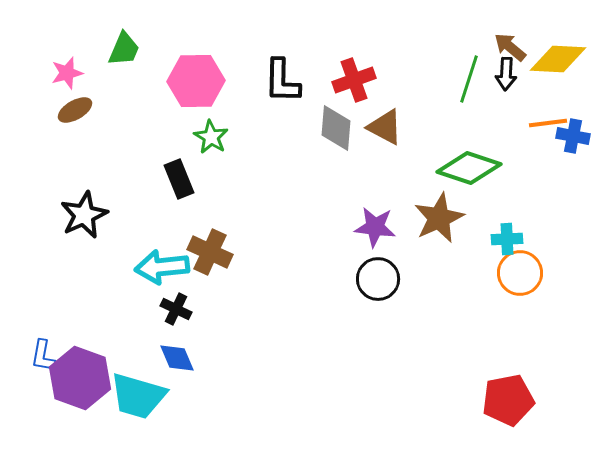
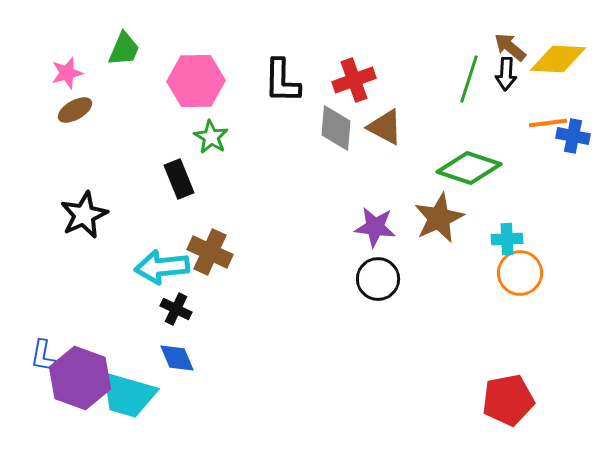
cyan trapezoid: moved 10 px left, 1 px up
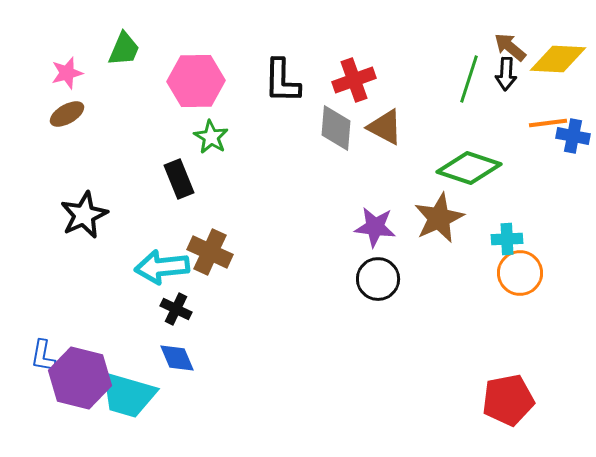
brown ellipse: moved 8 px left, 4 px down
purple hexagon: rotated 6 degrees counterclockwise
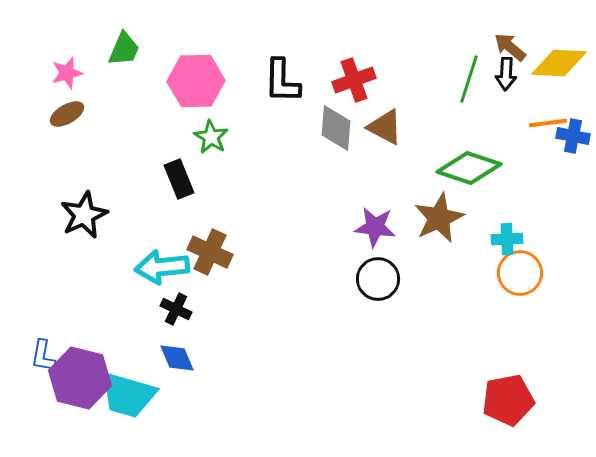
yellow diamond: moved 1 px right, 4 px down
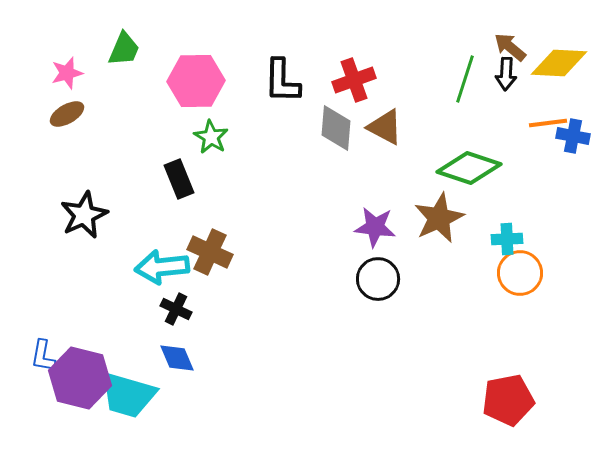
green line: moved 4 px left
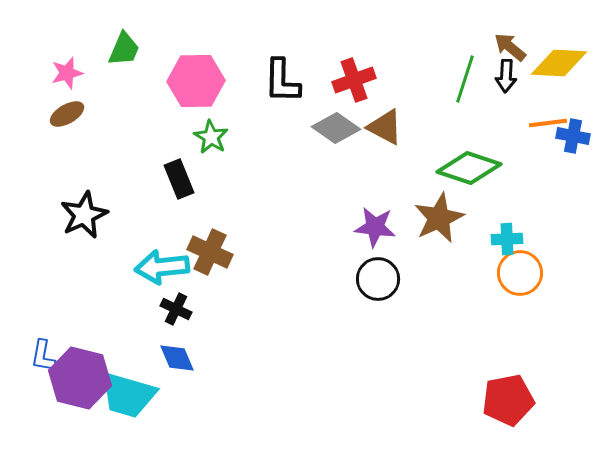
black arrow: moved 2 px down
gray diamond: rotated 60 degrees counterclockwise
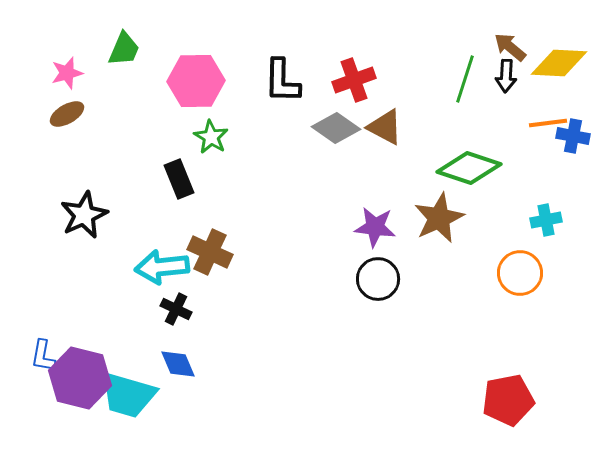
cyan cross: moved 39 px right, 19 px up; rotated 8 degrees counterclockwise
blue diamond: moved 1 px right, 6 px down
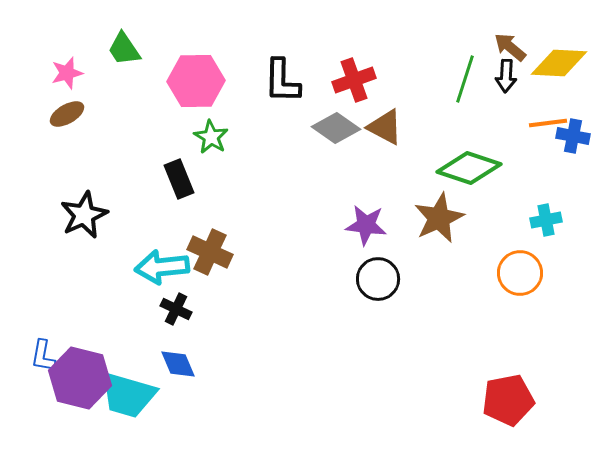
green trapezoid: rotated 123 degrees clockwise
purple star: moved 9 px left, 2 px up
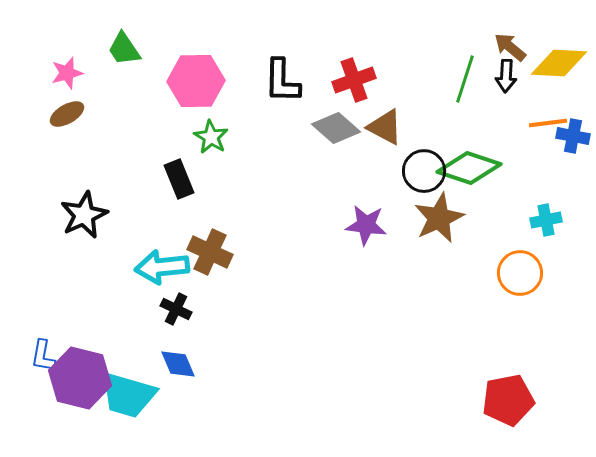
gray diamond: rotated 6 degrees clockwise
black circle: moved 46 px right, 108 px up
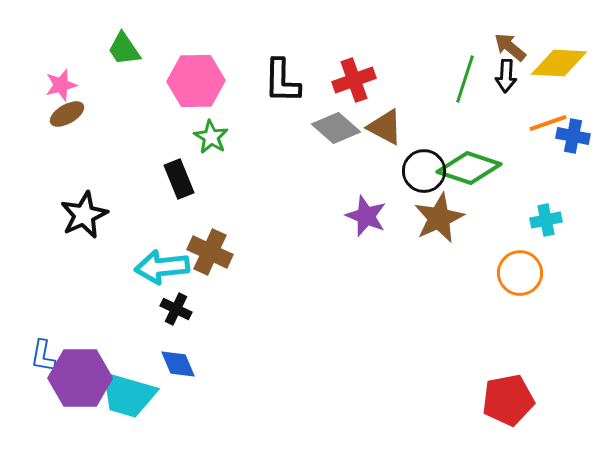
pink star: moved 6 px left, 12 px down
orange line: rotated 12 degrees counterclockwise
purple star: moved 9 px up; rotated 15 degrees clockwise
purple hexagon: rotated 14 degrees counterclockwise
